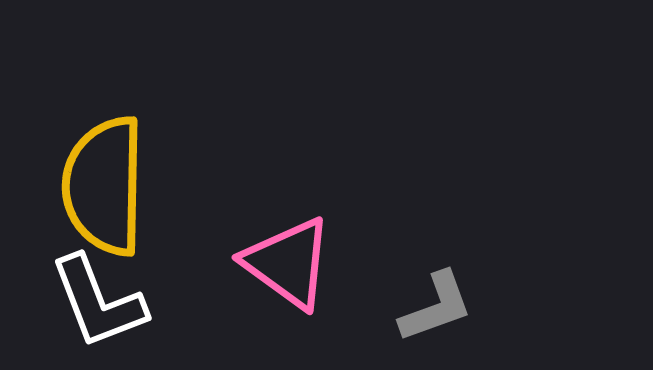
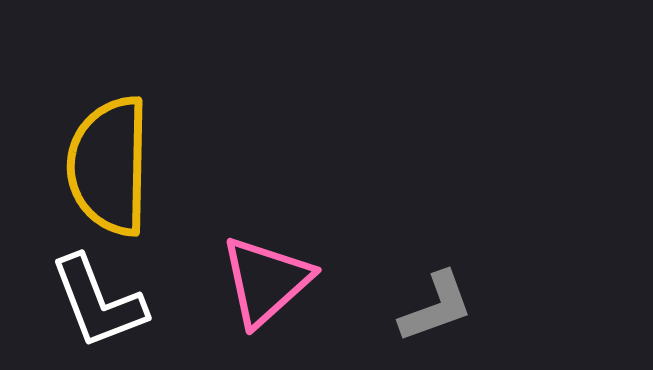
yellow semicircle: moved 5 px right, 20 px up
pink triangle: moved 22 px left, 18 px down; rotated 42 degrees clockwise
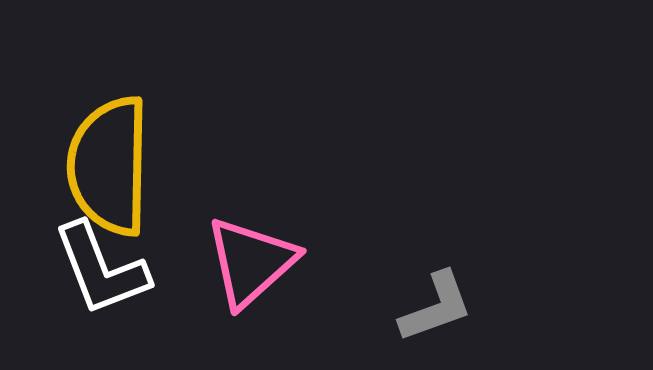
pink triangle: moved 15 px left, 19 px up
white L-shape: moved 3 px right, 33 px up
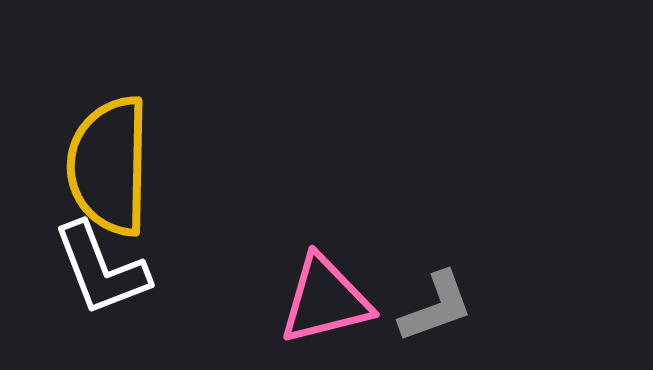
pink triangle: moved 74 px right, 38 px down; rotated 28 degrees clockwise
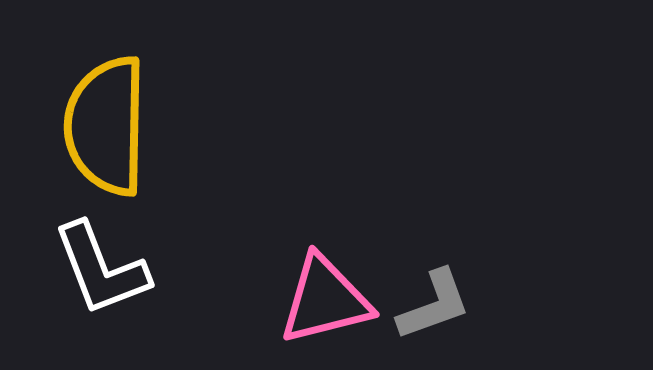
yellow semicircle: moved 3 px left, 40 px up
gray L-shape: moved 2 px left, 2 px up
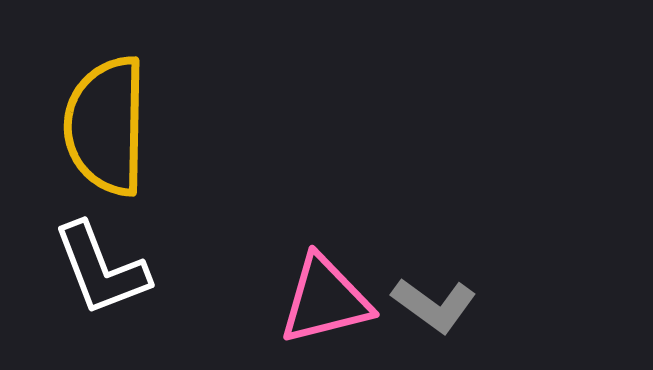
gray L-shape: rotated 56 degrees clockwise
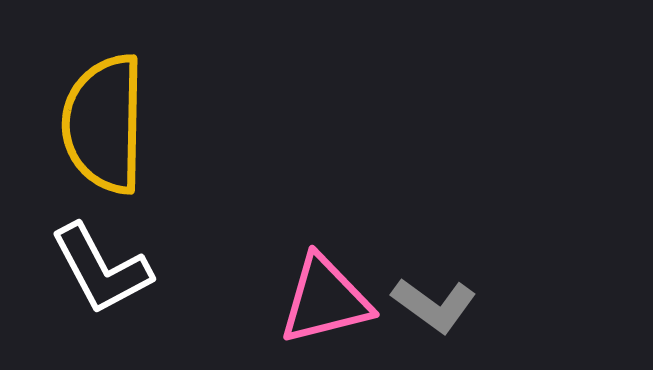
yellow semicircle: moved 2 px left, 2 px up
white L-shape: rotated 7 degrees counterclockwise
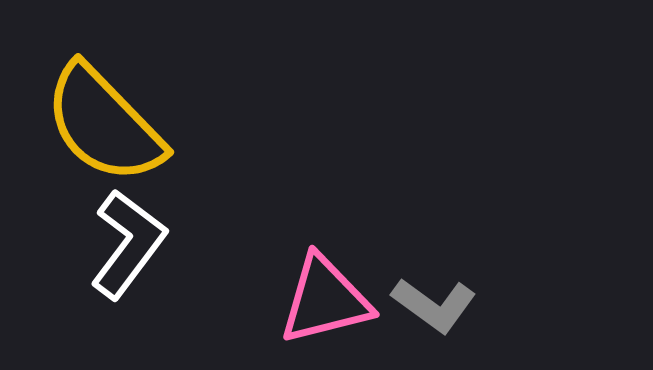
yellow semicircle: rotated 45 degrees counterclockwise
white L-shape: moved 27 px right, 25 px up; rotated 115 degrees counterclockwise
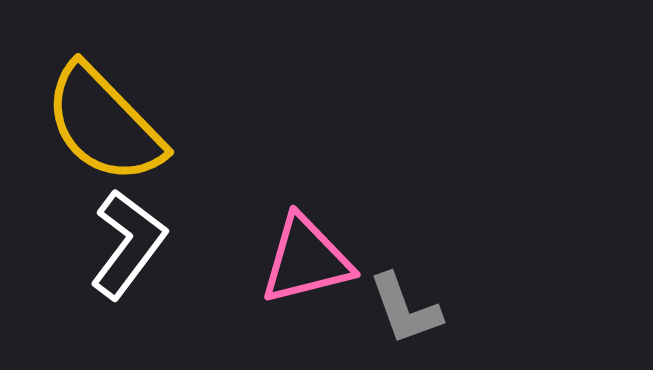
pink triangle: moved 19 px left, 40 px up
gray L-shape: moved 29 px left, 4 px down; rotated 34 degrees clockwise
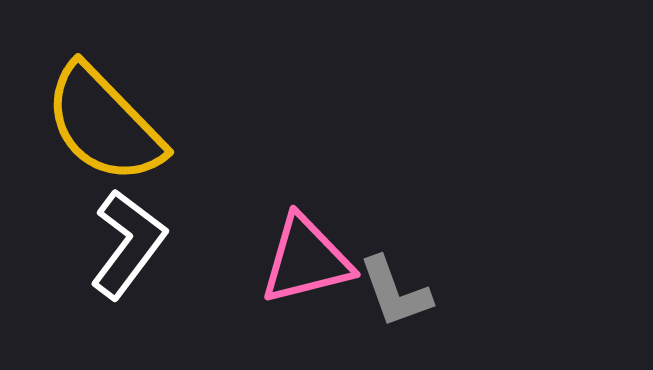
gray L-shape: moved 10 px left, 17 px up
